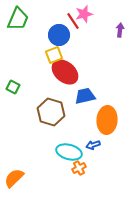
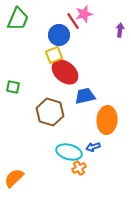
green square: rotated 16 degrees counterclockwise
brown hexagon: moved 1 px left
blue arrow: moved 2 px down
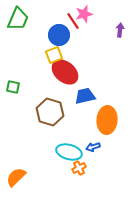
orange semicircle: moved 2 px right, 1 px up
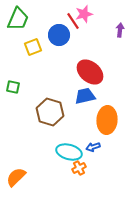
yellow square: moved 21 px left, 8 px up
red ellipse: moved 25 px right
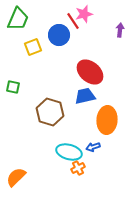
orange cross: moved 1 px left
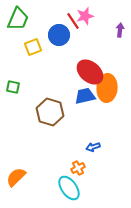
pink star: moved 1 px right, 2 px down
orange ellipse: moved 32 px up
cyan ellipse: moved 36 px down; rotated 40 degrees clockwise
